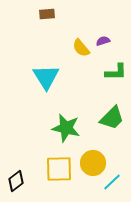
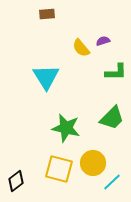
yellow square: rotated 16 degrees clockwise
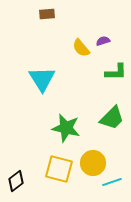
cyan triangle: moved 4 px left, 2 px down
cyan line: rotated 24 degrees clockwise
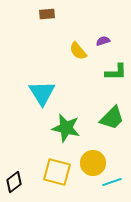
yellow semicircle: moved 3 px left, 3 px down
cyan triangle: moved 14 px down
yellow square: moved 2 px left, 3 px down
black diamond: moved 2 px left, 1 px down
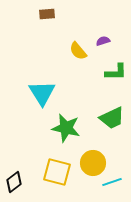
green trapezoid: rotated 20 degrees clockwise
